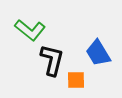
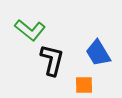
orange square: moved 8 px right, 5 px down
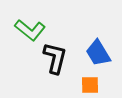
black L-shape: moved 3 px right, 2 px up
orange square: moved 6 px right
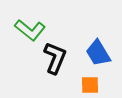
black L-shape: rotated 8 degrees clockwise
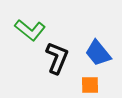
blue trapezoid: rotated 8 degrees counterclockwise
black L-shape: moved 2 px right
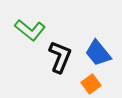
black L-shape: moved 3 px right, 1 px up
orange square: moved 1 px right, 1 px up; rotated 36 degrees counterclockwise
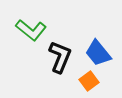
green L-shape: moved 1 px right
orange square: moved 2 px left, 3 px up
